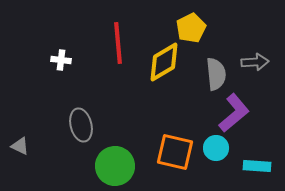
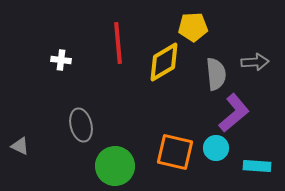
yellow pentagon: moved 2 px right, 1 px up; rotated 24 degrees clockwise
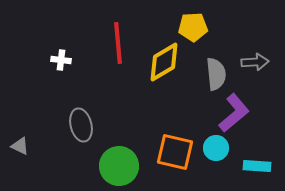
green circle: moved 4 px right
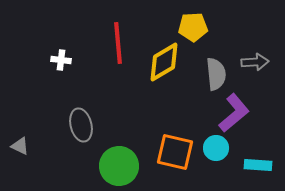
cyan rectangle: moved 1 px right, 1 px up
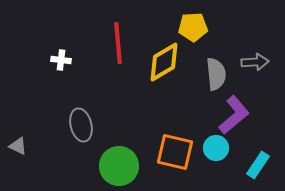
purple L-shape: moved 2 px down
gray triangle: moved 2 px left
cyan rectangle: rotated 60 degrees counterclockwise
